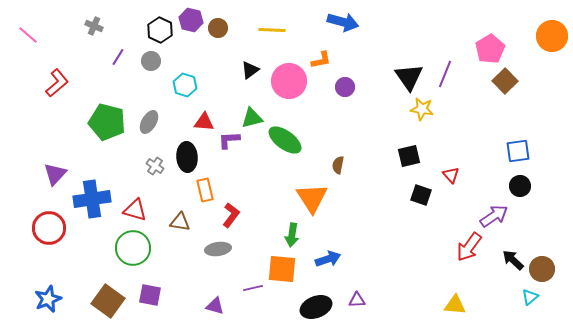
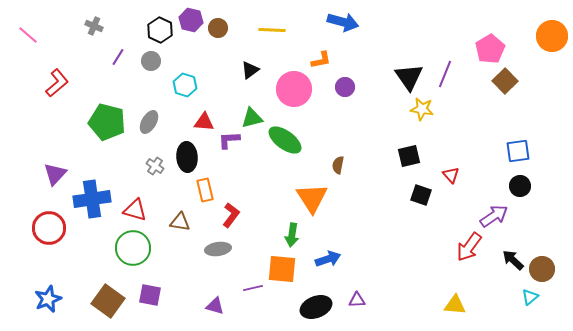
pink circle at (289, 81): moved 5 px right, 8 px down
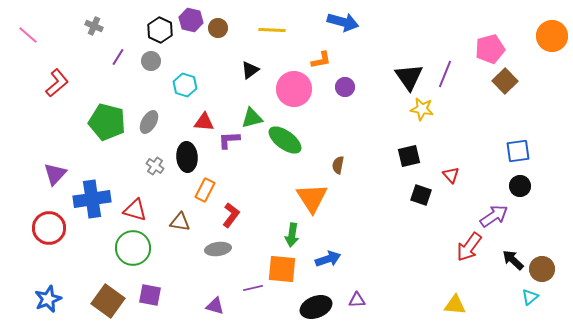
pink pentagon at (490, 49): rotated 16 degrees clockwise
orange rectangle at (205, 190): rotated 40 degrees clockwise
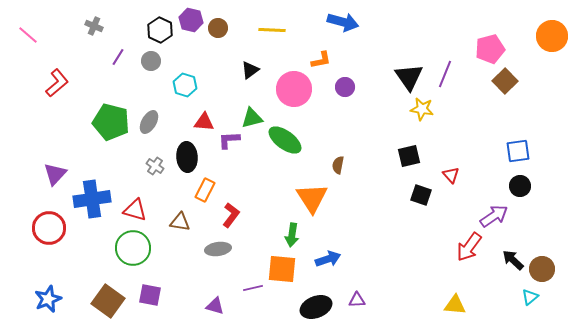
green pentagon at (107, 122): moved 4 px right
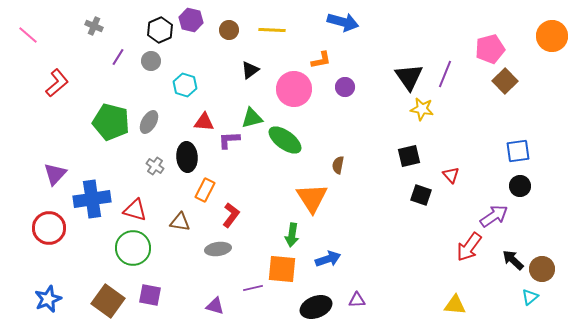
brown circle at (218, 28): moved 11 px right, 2 px down
black hexagon at (160, 30): rotated 10 degrees clockwise
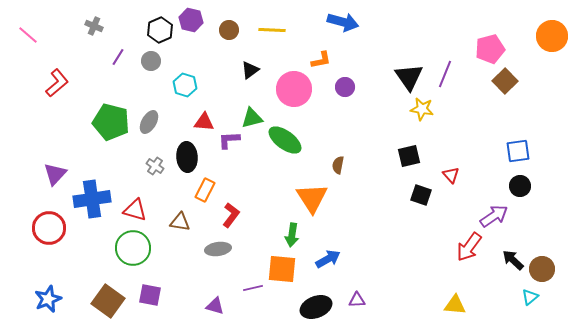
blue arrow at (328, 259): rotated 10 degrees counterclockwise
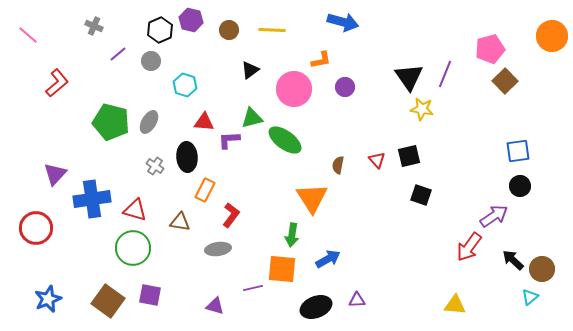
purple line at (118, 57): moved 3 px up; rotated 18 degrees clockwise
red triangle at (451, 175): moved 74 px left, 15 px up
red circle at (49, 228): moved 13 px left
